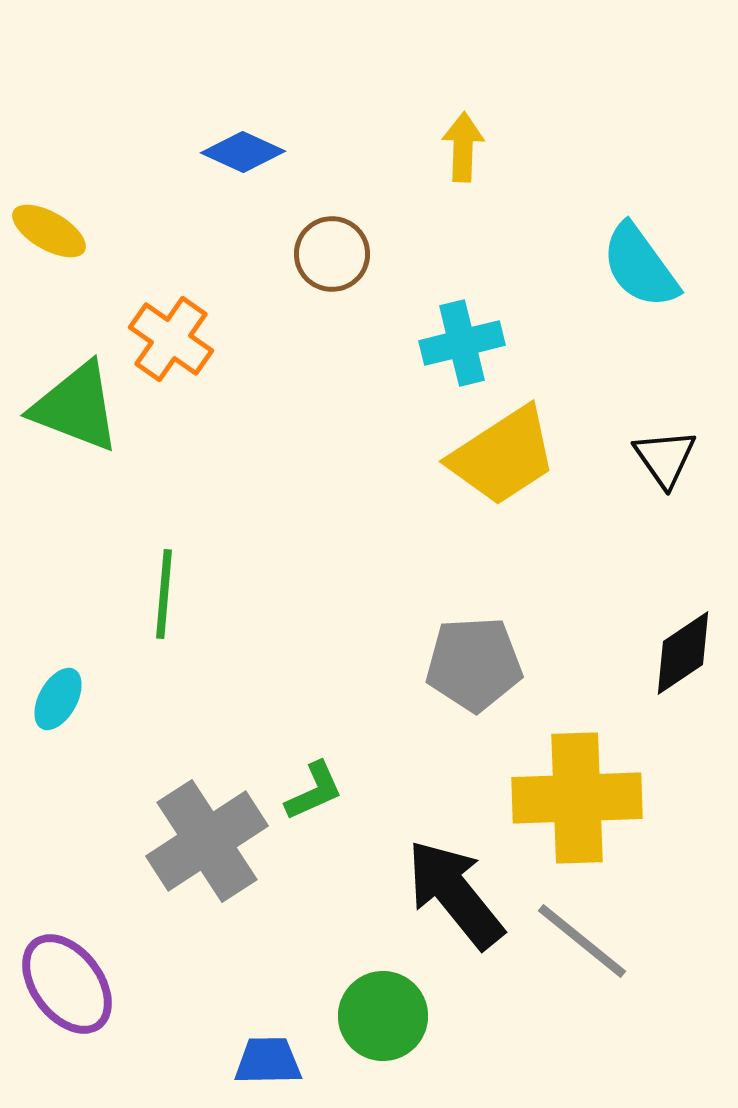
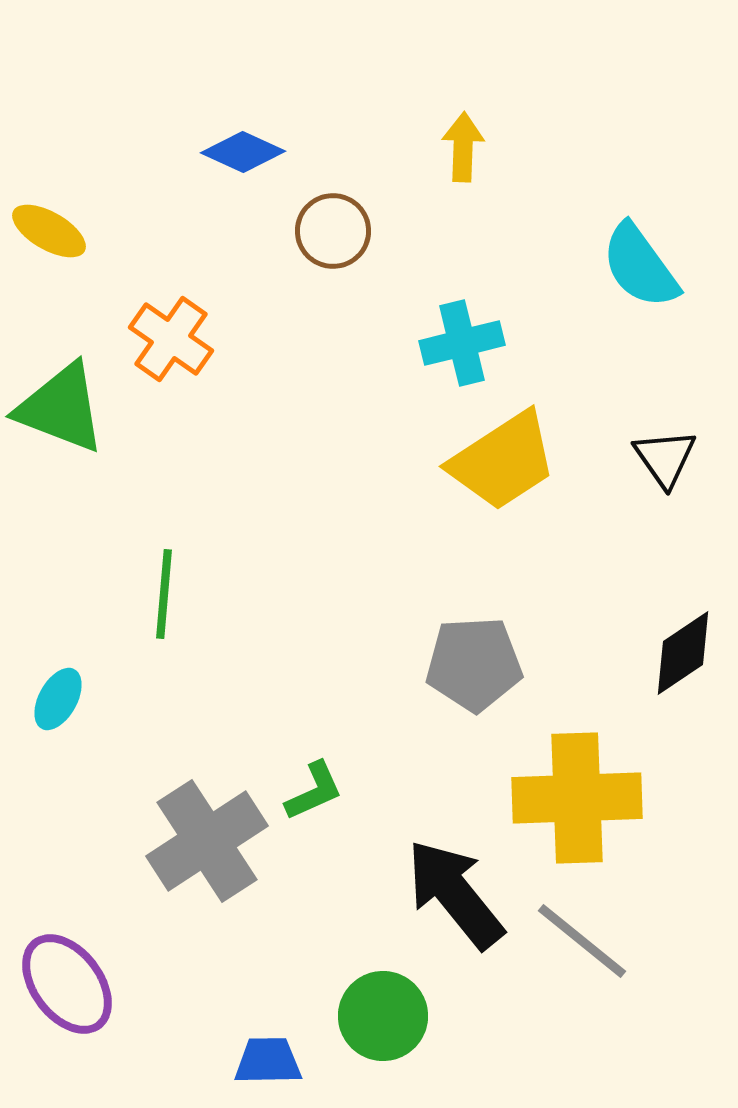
brown circle: moved 1 px right, 23 px up
green triangle: moved 15 px left, 1 px down
yellow trapezoid: moved 5 px down
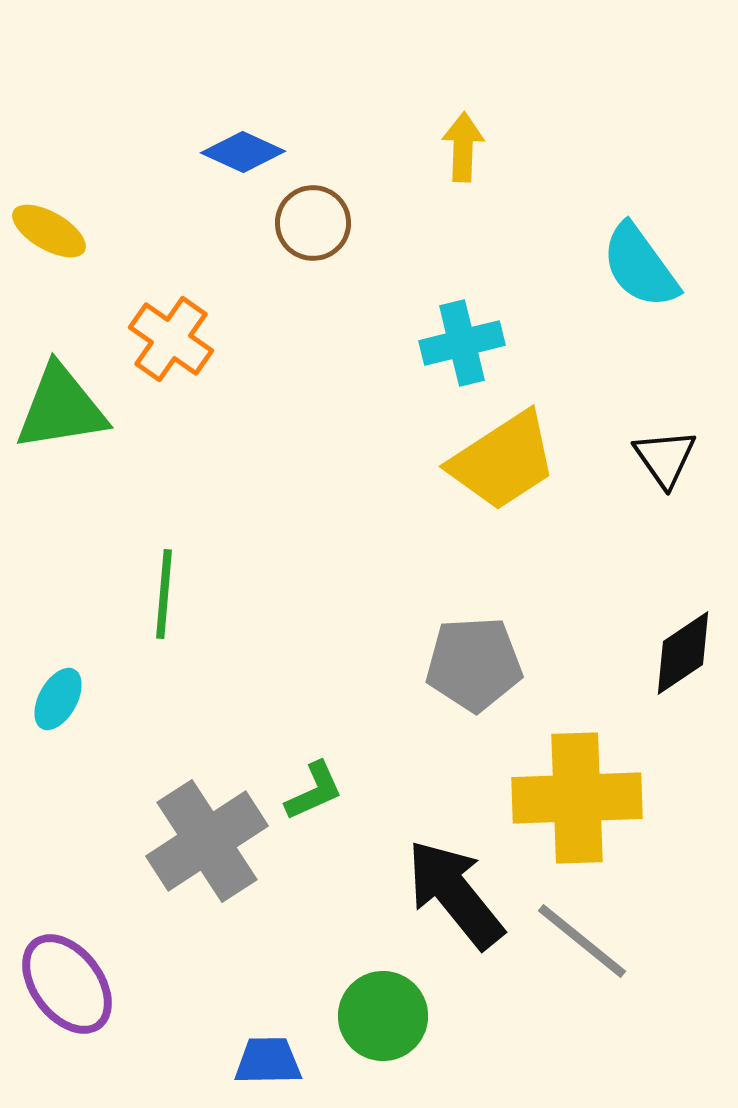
brown circle: moved 20 px left, 8 px up
green triangle: rotated 30 degrees counterclockwise
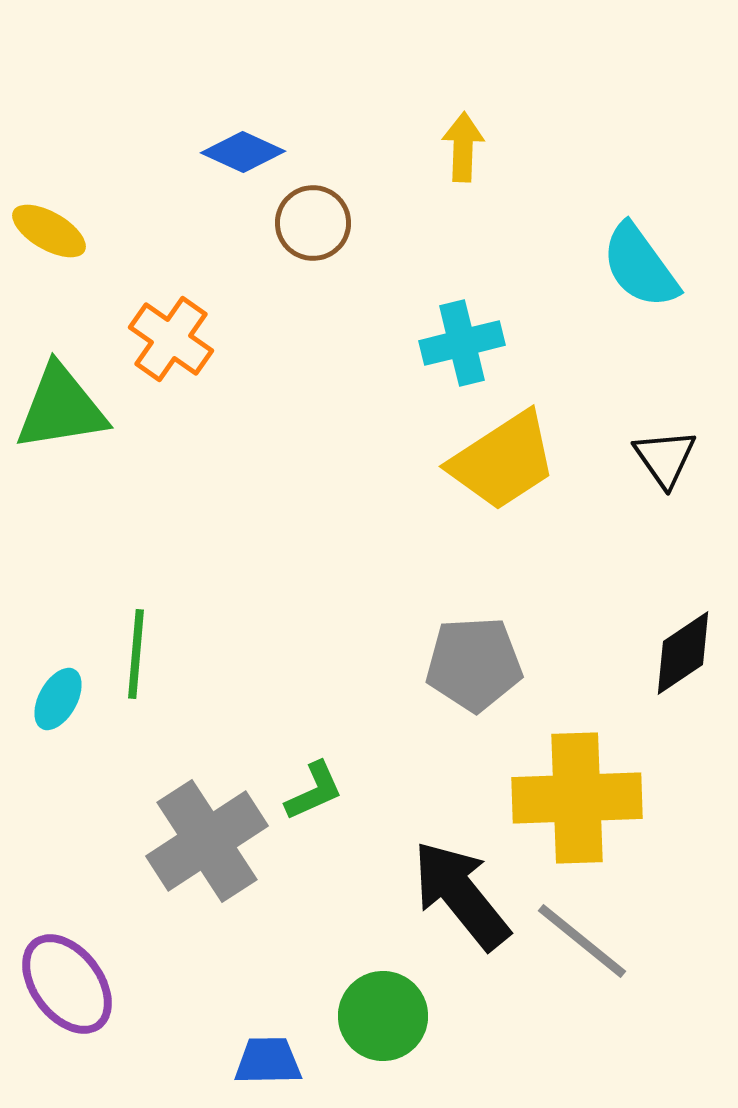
green line: moved 28 px left, 60 px down
black arrow: moved 6 px right, 1 px down
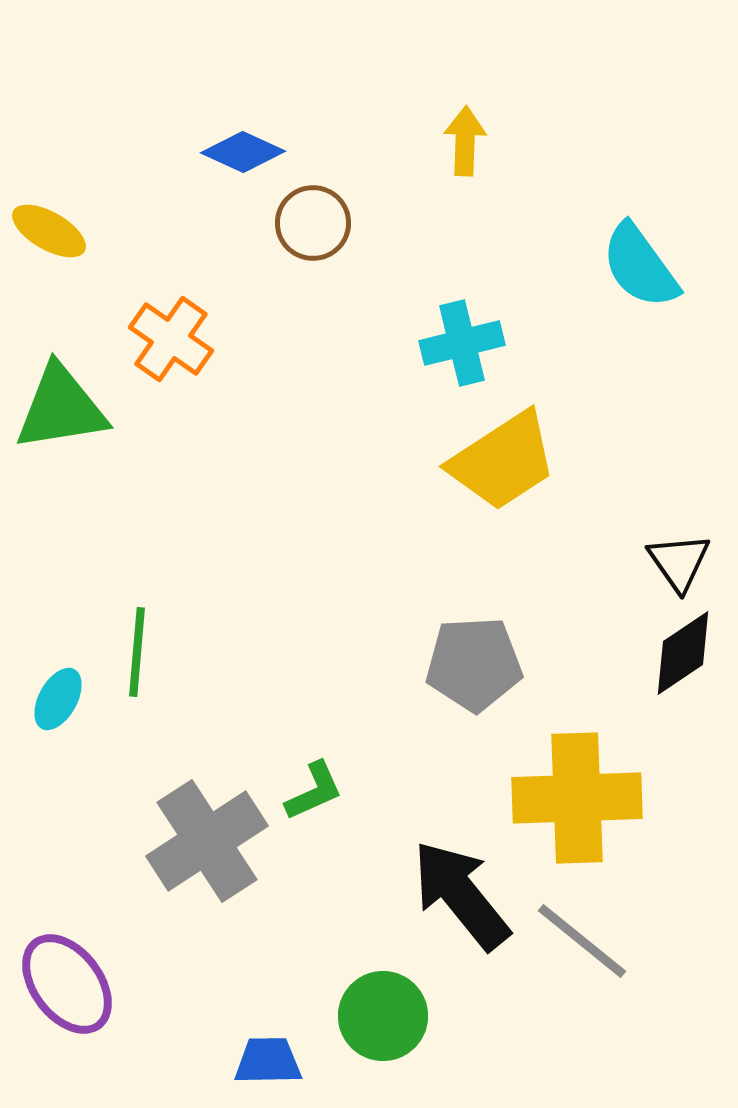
yellow arrow: moved 2 px right, 6 px up
black triangle: moved 14 px right, 104 px down
green line: moved 1 px right, 2 px up
